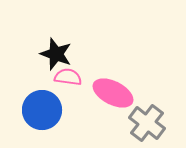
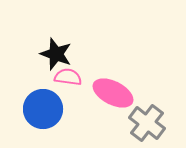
blue circle: moved 1 px right, 1 px up
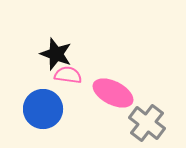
pink semicircle: moved 2 px up
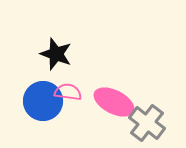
pink semicircle: moved 17 px down
pink ellipse: moved 1 px right, 9 px down
blue circle: moved 8 px up
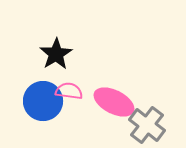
black star: rotated 20 degrees clockwise
pink semicircle: moved 1 px right, 1 px up
gray cross: moved 2 px down
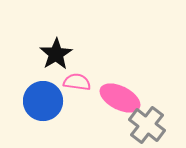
pink semicircle: moved 8 px right, 9 px up
pink ellipse: moved 6 px right, 4 px up
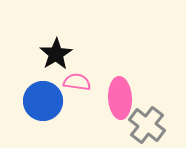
pink ellipse: rotated 60 degrees clockwise
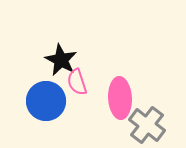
black star: moved 5 px right, 6 px down; rotated 12 degrees counterclockwise
pink semicircle: rotated 116 degrees counterclockwise
blue circle: moved 3 px right
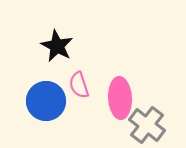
black star: moved 4 px left, 14 px up
pink semicircle: moved 2 px right, 3 px down
